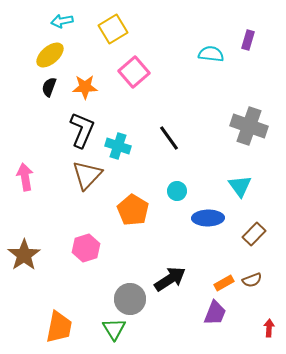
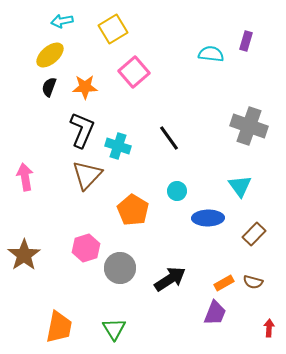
purple rectangle: moved 2 px left, 1 px down
brown semicircle: moved 1 px right, 2 px down; rotated 36 degrees clockwise
gray circle: moved 10 px left, 31 px up
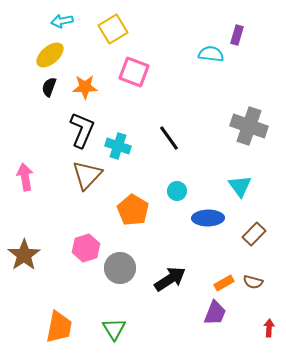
purple rectangle: moved 9 px left, 6 px up
pink square: rotated 28 degrees counterclockwise
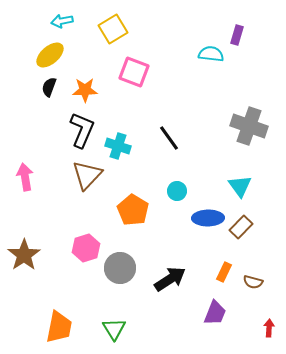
orange star: moved 3 px down
brown rectangle: moved 13 px left, 7 px up
orange rectangle: moved 11 px up; rotated 36 degrees counterclockwise
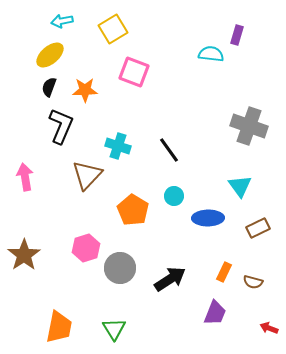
black L-shape: moved 21 px left, 4 px up
black line: moved 12 px down
cyan circle: moved 3 px left, 5 px down
brown rectangle: moved 17 px right, 1 px down; rotated 20 degrees clockwise
red arrow: rotated 72 degrees counterclockwise
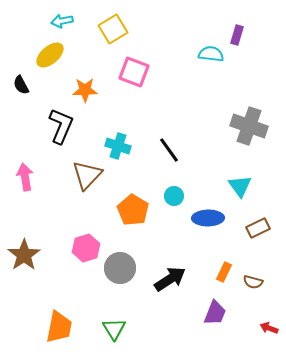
black semicircle: moved 28 px left, 2 px up; rotated 48 degrees counterclockwise
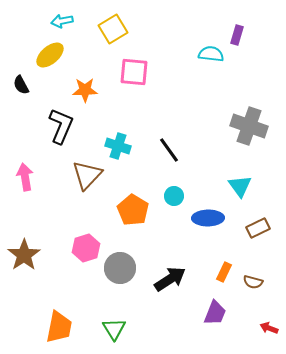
pink square: rotated 16 degrees counterclockwise
